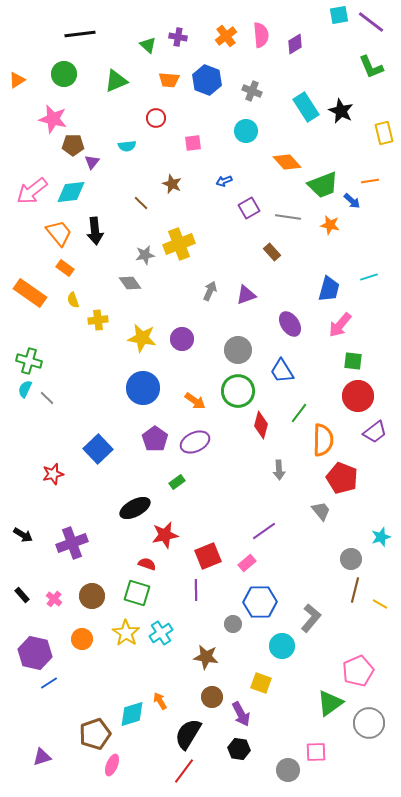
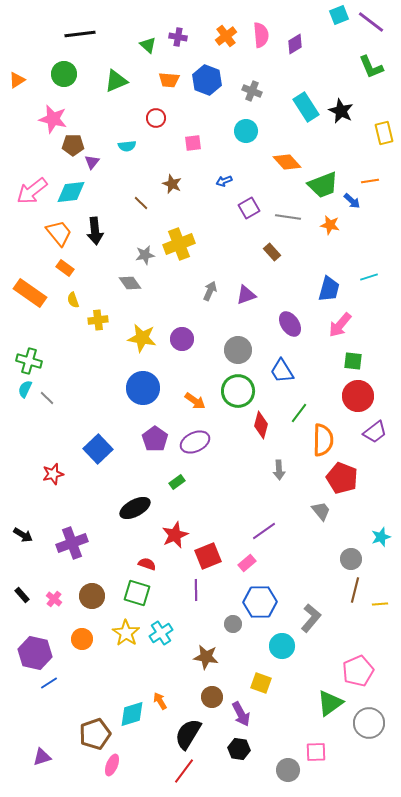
cyan square at (339, 15): rotated 12 degrees counterclockwise
red star at (165, 535): moved 10 px right; rotated 12 degrees counterclockwise
yellow line at (380, 604): rotated 35 degrees counterclockwise
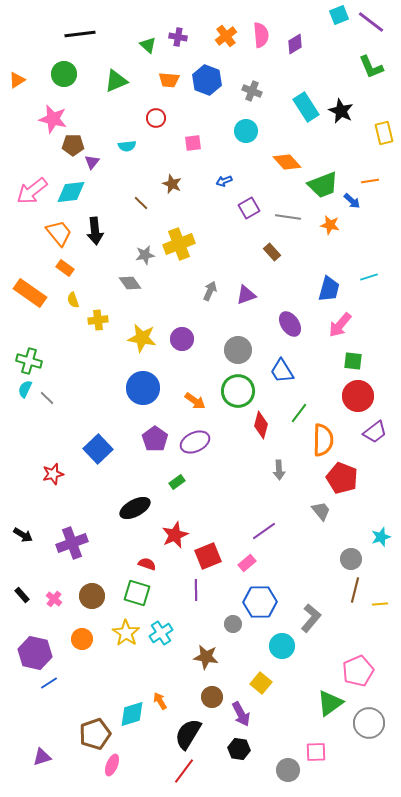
yellow square at (261, 683): rotated 20 degrees clockwise
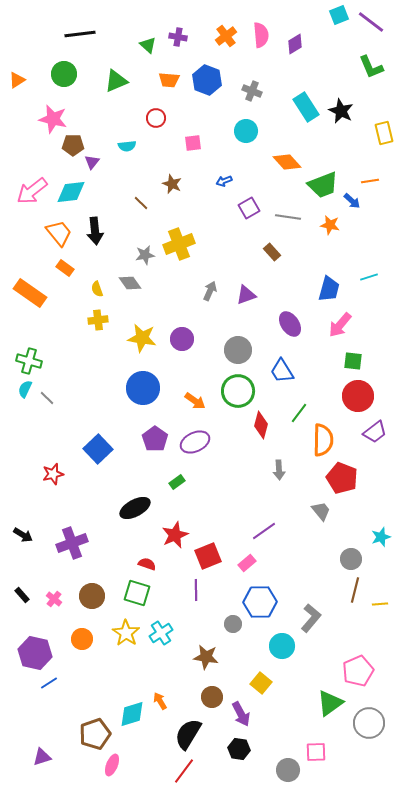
yellow semicircle at (73, 300): moved 24 px right, 11 px up
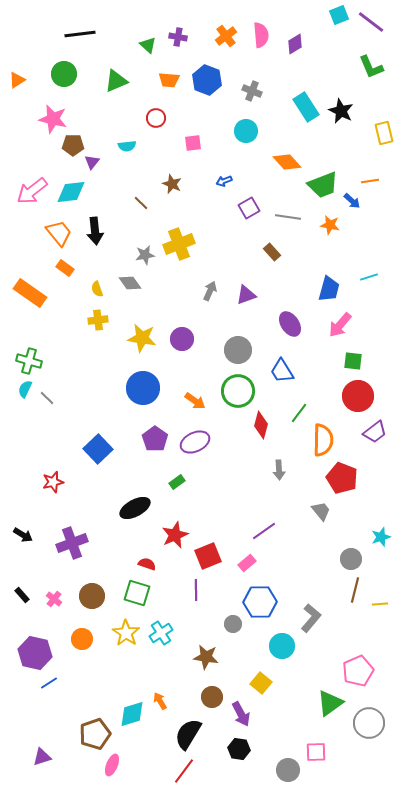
red star at (53, 474): moved 8 px down
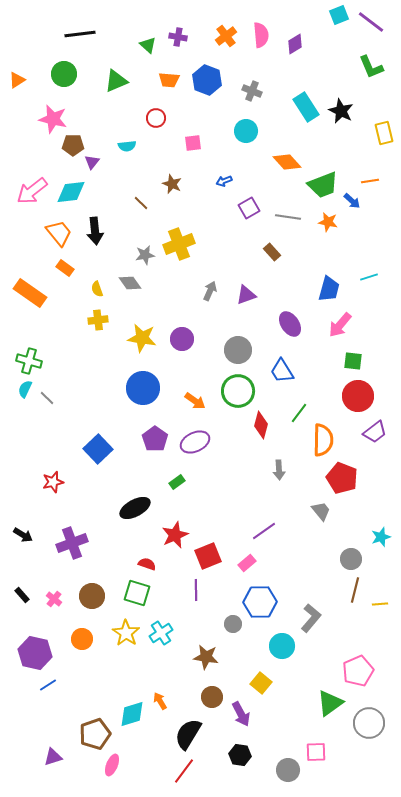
orange star at (330, 225): moved 2 px left, 3 px up
blue line at (49, 683): moved 1 px left, 2 px down
black hexagon at (239, 749): moved 1 px right, 6 px down
purple triangle at (42, 757): moved 11 px right
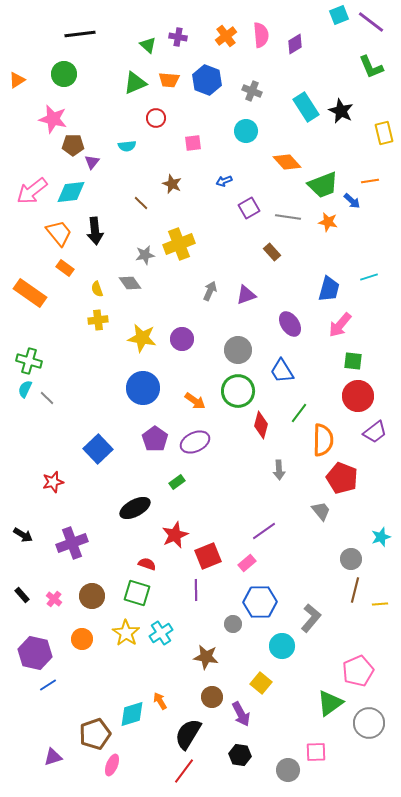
green triangle at (116, 81): moved 19 px right, 2 px down
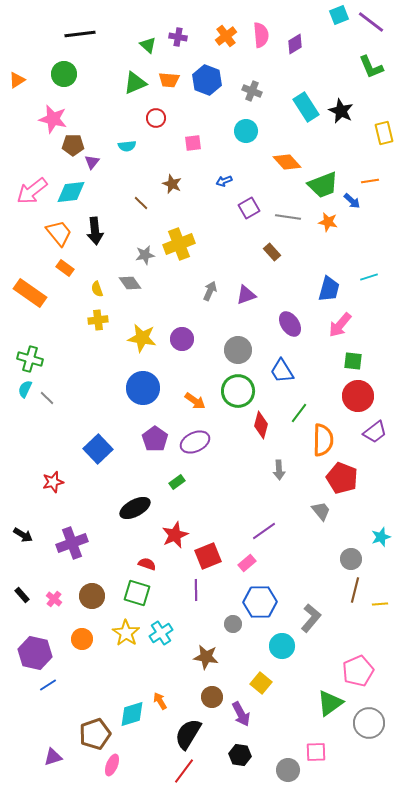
green cross at (29, 361): moved 1 px right, 2 px up
